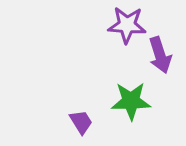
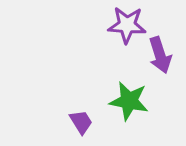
green star: moved 2 px left; rotated 12 degrees clockwise
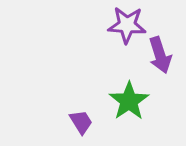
green star: rotated 27 degrees clockwise
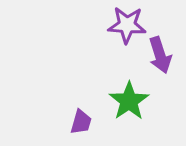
purple trapezoid: rotated 48 degrees clockwise
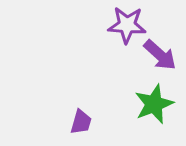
purple arrow: rotated 30 degrees counterclockwise
green star: moved 25 px right, 3 px down; rotated 12 degrees clockwise
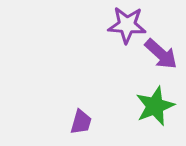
purple arrow: moved 1 px right, 1 px up
green star: moved 1 px right, 2 px down
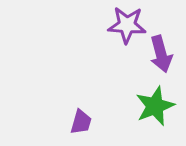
purple arrow: rotated 33 degrees clockwise
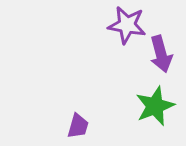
purple star: rotated 6 degrees clockwise
purple trapezoid: moved 3 px left, 4 px down
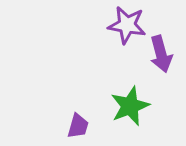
green star: moved 25 px left
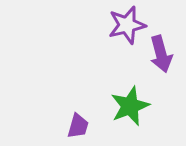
purple star: rotated 24 degrees counterclockwise
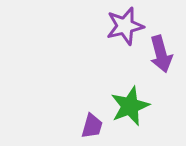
purple star: moved 2 px left, 1 px down
purple trapezoid: moved 14 px right
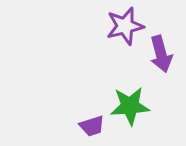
green star: rotated 18 degrees clockwise
purple trapezoid: rotated 56 degrees clockwise
